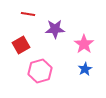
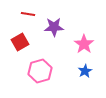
purple star: moved 1 px left, 2 px up
red square: moved 1 px left, 3 px up
blue star: moved 2 px down
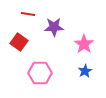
red square: moved 1 px left; rotated 24 degrees counterclockwise
pink hexagon: moved 2 px down; rotated 15 degrees clockwise
